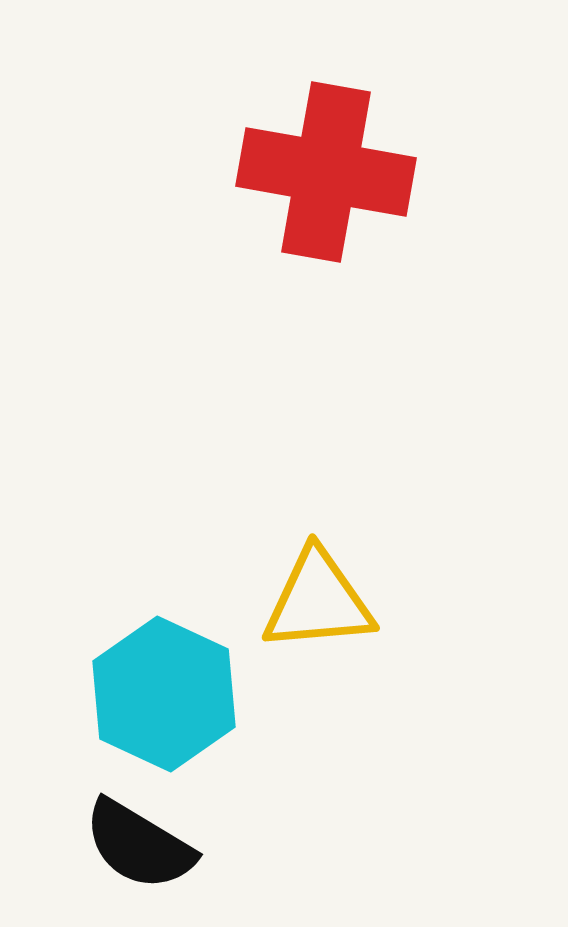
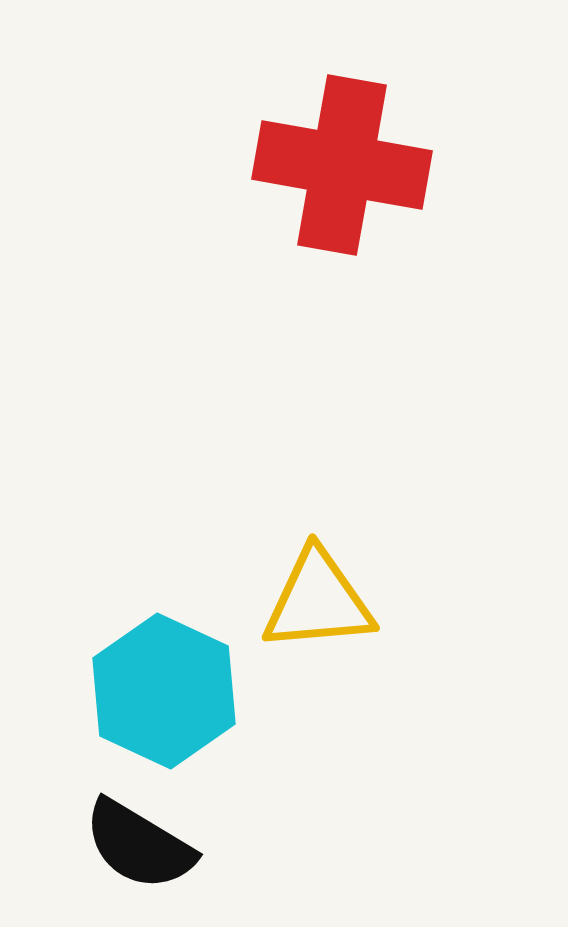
red cross: moved 16 px right, 7 px up
cyan hexagon: moved 3 px up
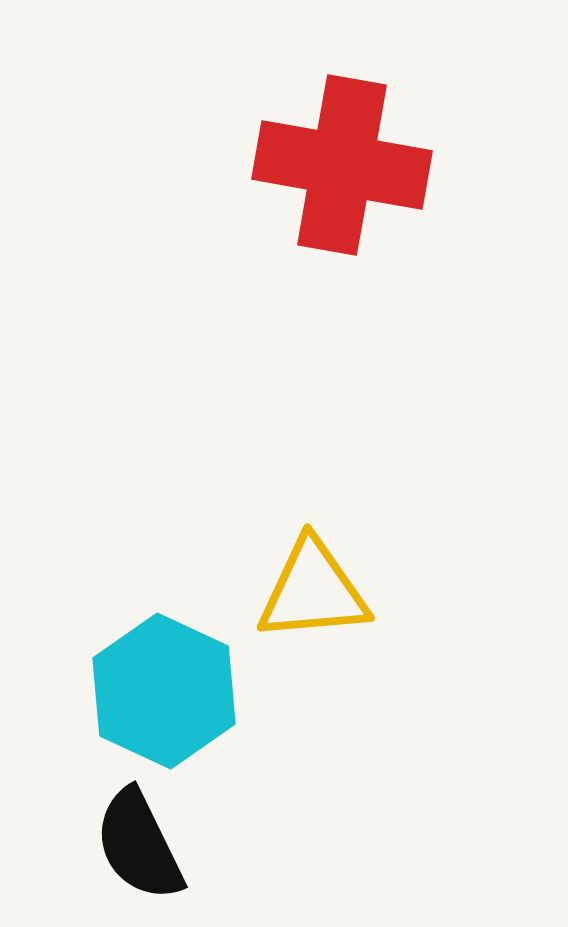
yellow triangle: moved 5 px left, 10 px up
black semicircle: rotated 33 degrees clockwise
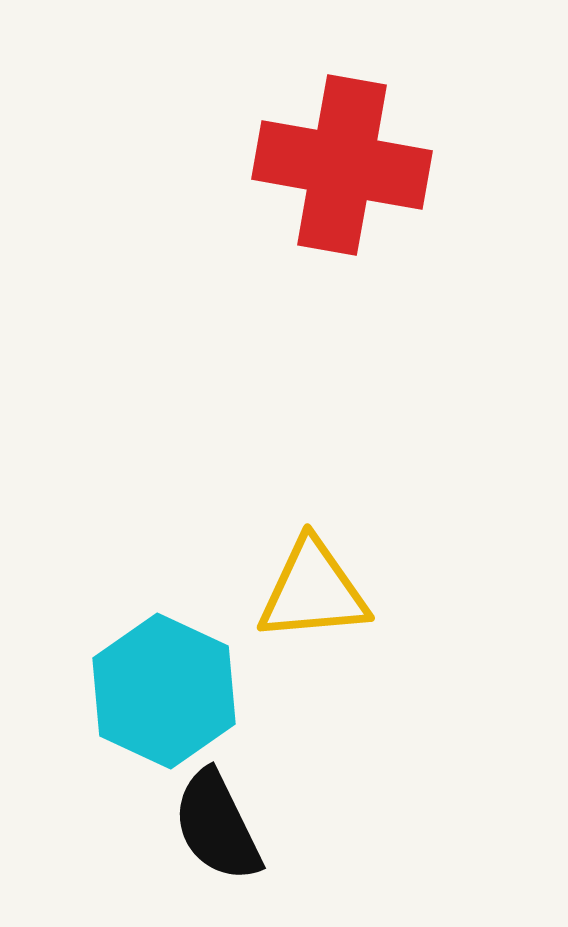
black semicircle: moved 78 px right, 19 px up
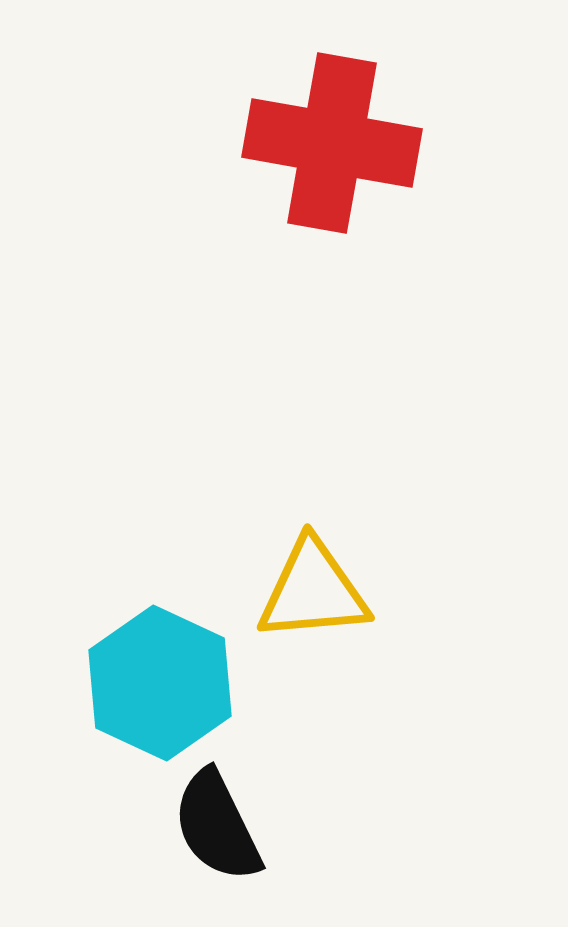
red cross: moved 10 px left, 22 px up
cyan hexagon: moved 4 px left, 8 px up
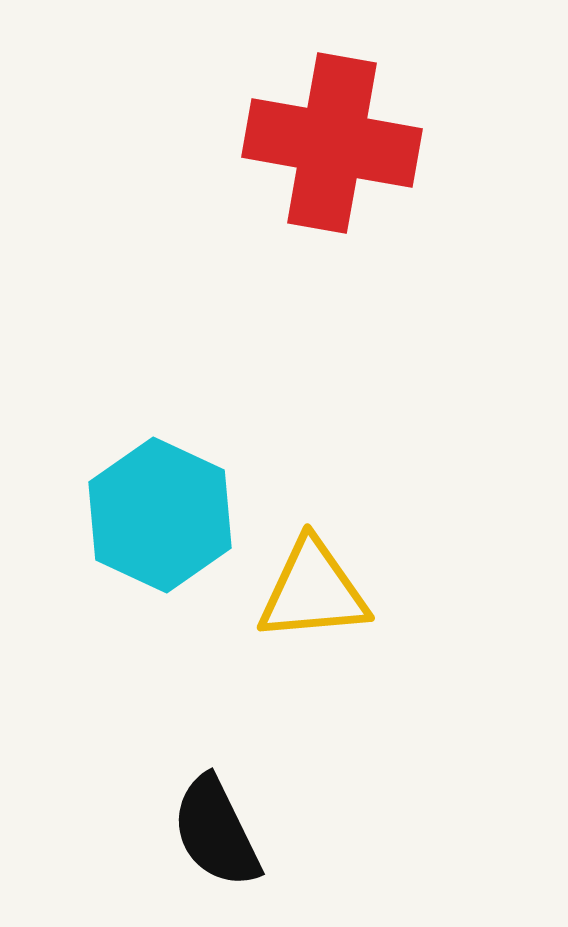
cyan hexagon: moved 168 px up
black semicircle: moved 1 px left, 6 px down
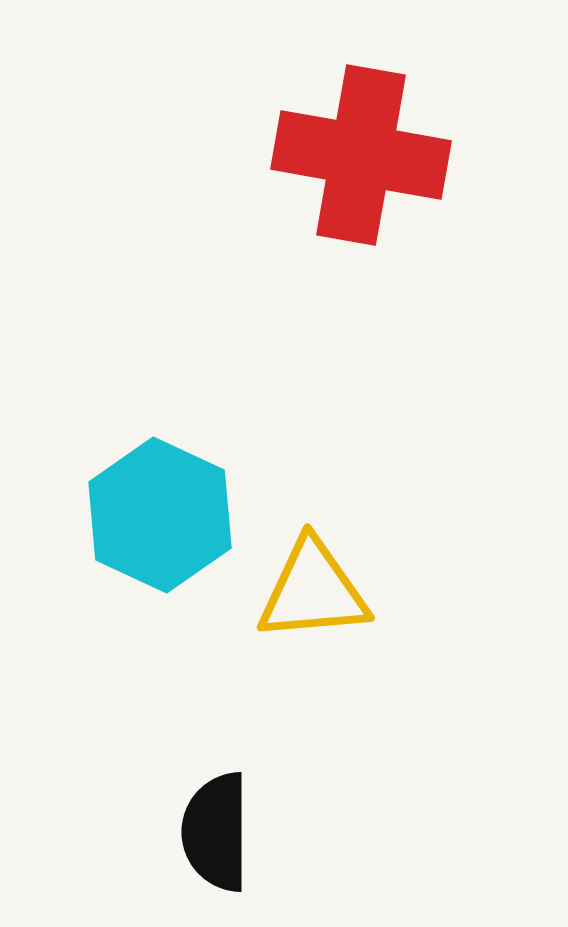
red cross: moved 29 px right, 12 px down
black semicircle: rotated 26 degrees clockwise
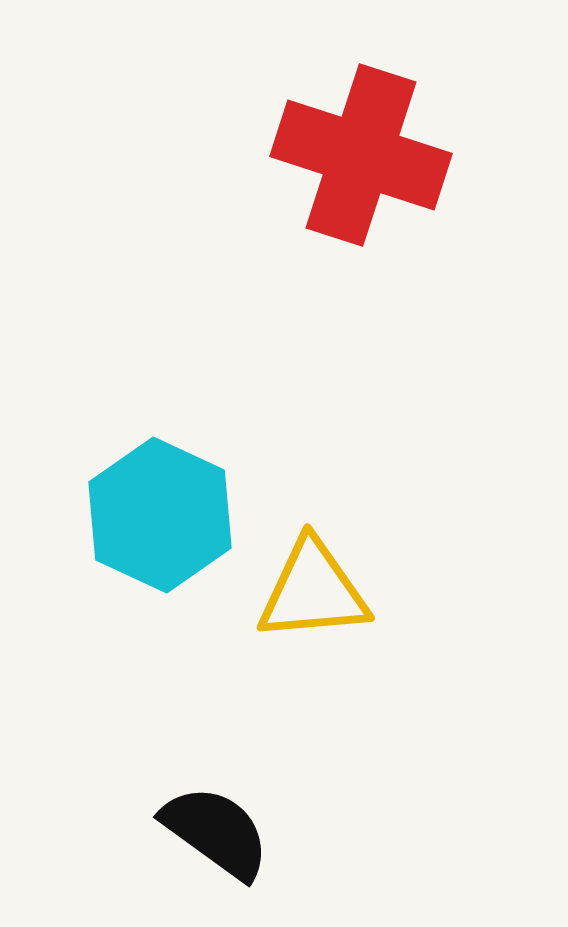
red cross: rotated 8 degrees clockwise
black semicircle: rotated 126 degrees clockwise
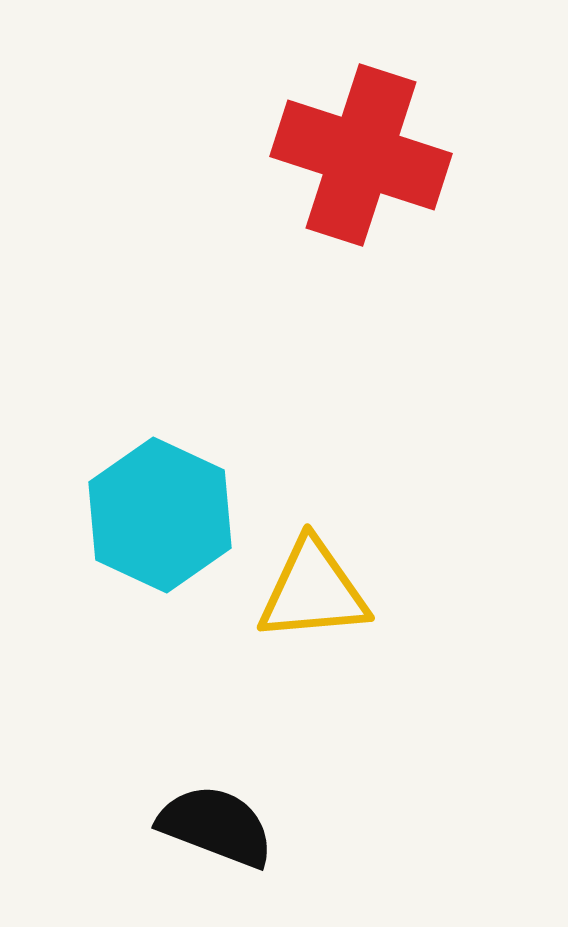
black semicircle: moved 6 px up; rotated 15 degrees counterclockwise
